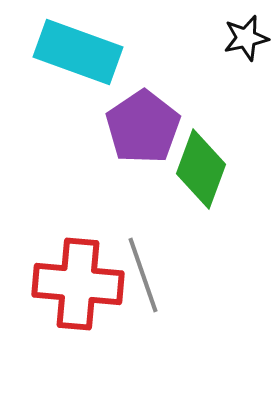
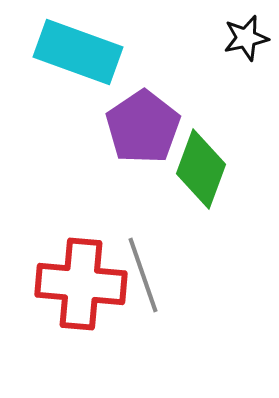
red cross: moved 3 px right
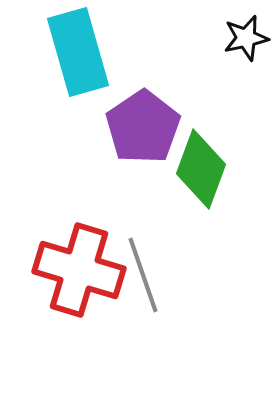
cyan rectangle: rotated 54 degrees clockwise
red cross: moved 2 px left, 14 px up; rotated 12 degrees clockwise
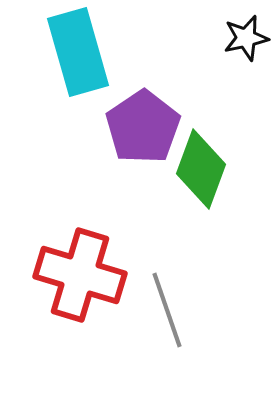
red cross: moved 1 px right, 5 px down
gray line: moved 24 px right, 35 px down
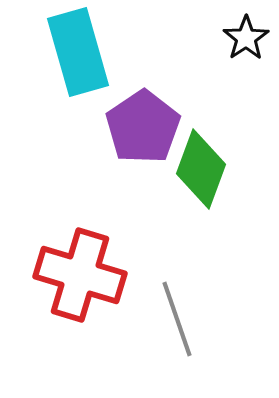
black star: rotated 21 degrees counterclockwise
gray line: moved 10 px right, 9 px down
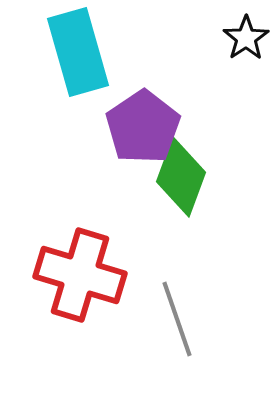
green diamond: moved 20 px left, 8 px down
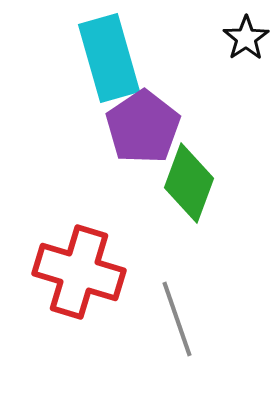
cyan rectangle: moved 31 px right, 6 px down
green diamond: moved 8 px right, 6 px down
red cross: moved 1 px left, 3 px up
